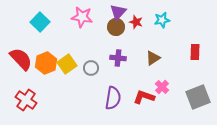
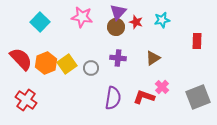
red rectangle: moved 2 px right, 11 px up
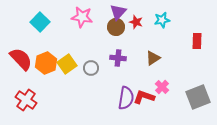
purple semicircle: moved 13 px right
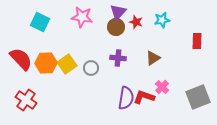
cyan square: rotated 18 degrees counterclockwise
orange hexagon: rotated 20 degrees clockwise
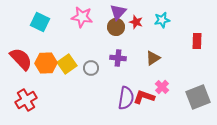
red cross: rotated 25 degrees clockwise
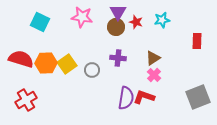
purple triangle: rotated 12 degrees counterclockwise
red semicircle: rotated 30 degrees counterclockwise
gray circle: moved 1 px right, 2 px down
pink cross: moved 8 px left, 12 px up
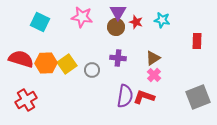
cyan star: rotated 21 degrees clockwise
purple semicircle: moved 1 px left, 2 px up
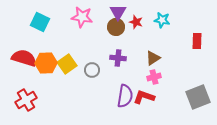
red semicircle: moved 3 px right, 1 px up
pink cross: moved 2 px down; rotated 32 degrees clockwise
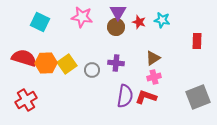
red star: moved 3 px right
purple cross: moved 2 px left, 5 px down
red L-shape: moved 2 px right
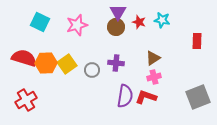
pink star: moved 5 px left, 8 px down; rotated 25 degrees counterclockwise
